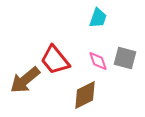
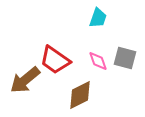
red trapezoid: rotated 16 degrees counterclockwise
brown diamond: moved 5 px left
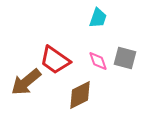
brown arrow: moved 1 px right, 2 px down
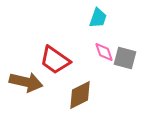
pink diamond: moved 6 px right, 9 px up
brown arrow: rotated 128 degrees counterclockwise
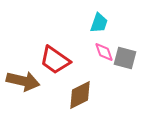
cyan trapezoid: moved 1 px right, 5 px down
brown arrow: moved 3 px left, 1 px up
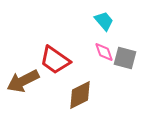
cyan trapezoid: moved 5 px right, 2 px up; rotated 60 degrees counterclockwise
brown arrow: rotated 140 degrees clockwise
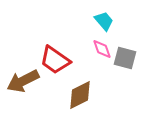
pink diamond: moved 2 px left, 3 px up
